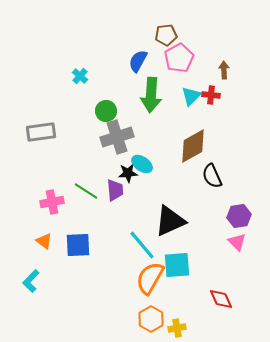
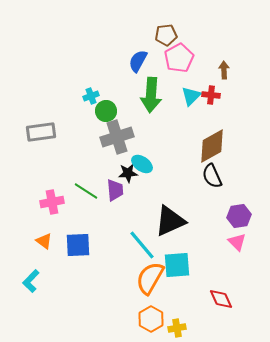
cyan cross: moved 11 px right, 20 px down; rotated 28 degrees clockwise
brown diamond: moved 19 px right
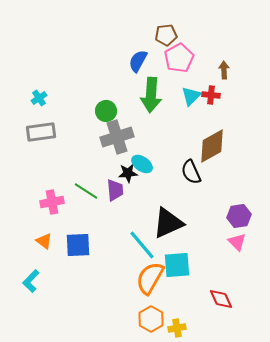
cyan cross: moved 52 px left, 2 px down; rotated 14 degrees counterclockwise
black semicircle: moved 21 px left, 4 px up
black triangle: moved 2 px left, 2 px down
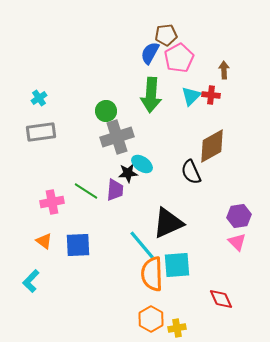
blue semicircle: moved 12 px right, 8 px up
purple trapezoid: rotated 10 degrees clockwise
orange semicircle: moved 2 px right, 4 px up; rotated 32 degrees counterclockwise
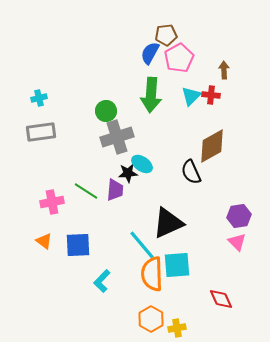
cyan cross: rotated 21 degrees clockwise
cyan L-shape: moved 71 px right
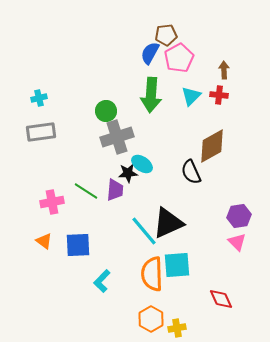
red cross: moved 8 px right
cyan line: moved 2 px right, 14 px up
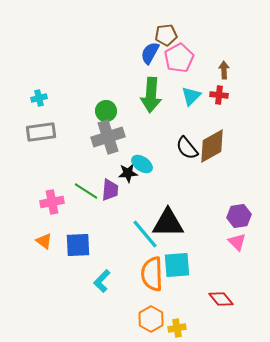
gray cross: moved 9 px left
black semicircle: moved 4 px left, 24 px up; rotated 15 degrees counterclockwise
purple trapezoid: moved 5 px left
black triangle: rotated 24 degrees clockwise
cyan line: moved 1 px right, 3 px down
red diamond: rotated 15 degrees counterclockwise
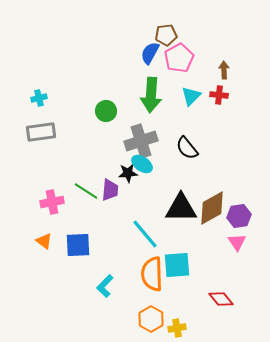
gray cross: moved 33 px right, 4 px down
brown diamond: moved 62 px down
black triangle: moved 13 px right, 15 px up
pink triangle: rotated 12 degrees clockwise
cyan L-shape: moved 3 px right, 5 px down
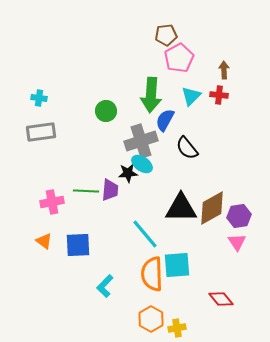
blue semicircle: moved 15 px right, 67 px down
cyan cross: rotated 21 degrees clockwise
green line: rotated 30 degrees counterclockwise
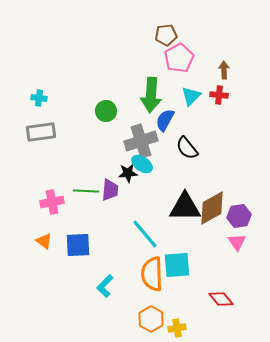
black triangle: moved 4 px right, 1 px up
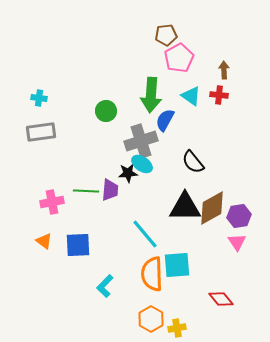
cyan triangle: rotated 40 degrees counterclockwise
black semicircle: moved 6 px right, 14 px down
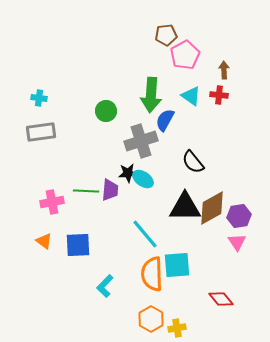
pink pentagon: moved 6 px right, 3 px up
cyan ellipse: moved 1 px right, 15 px down
